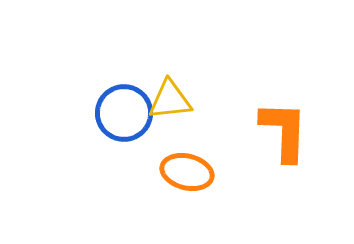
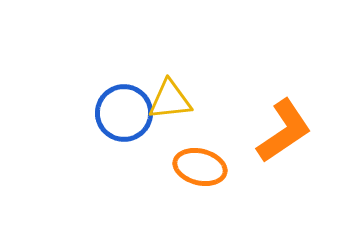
orange L-shape: rotated 54 degrees clockwise
orange ellipse: moved 13 px right, 5 px up
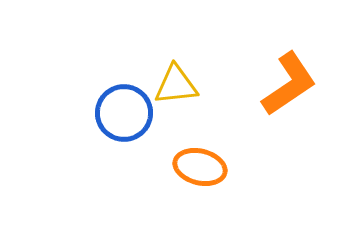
yellow triangle: moved 6 px right, 15 px up
orange L-shape: moved 5 px right, 47 px up
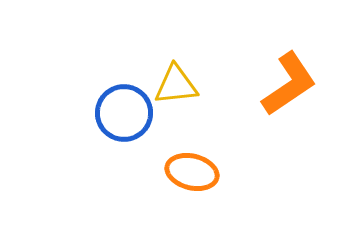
orange ellipse: moved 8 px left, 5 px down
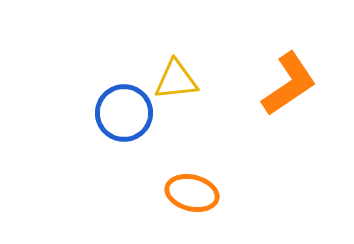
yellow triangle: moved 5 px up
orange ellipse: moved 21 px down
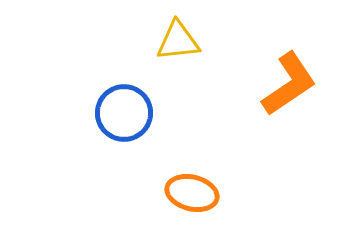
yellow triangle: moved 2 px right, 39 px up
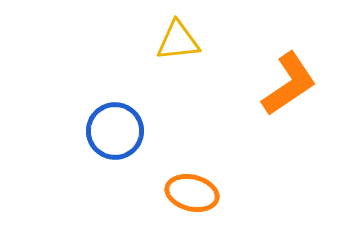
blue circle: moved 9 px left, 18 px down
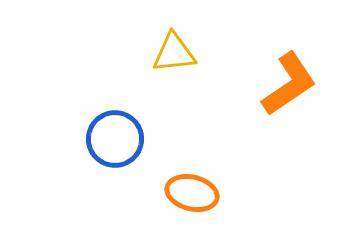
yellow triangle: moved 4 px left, 12 px down
blue circle: moved 8 px down
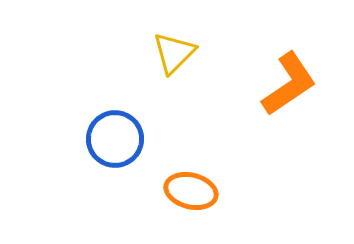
yellow triangle: rotated 39 degrees counterclockwise
orange ellipse: moved 1 px left, 2 px up
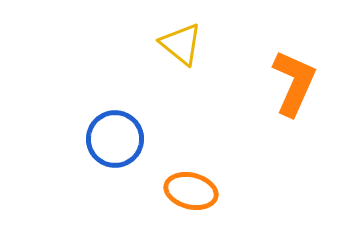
yellow triangle: moved 7 px right, 9 px up; rotated 36 degrees counterclockwise
orange L-shape: moved 5 px right, 1 px up; rotated 32 degrees counterclockwise
